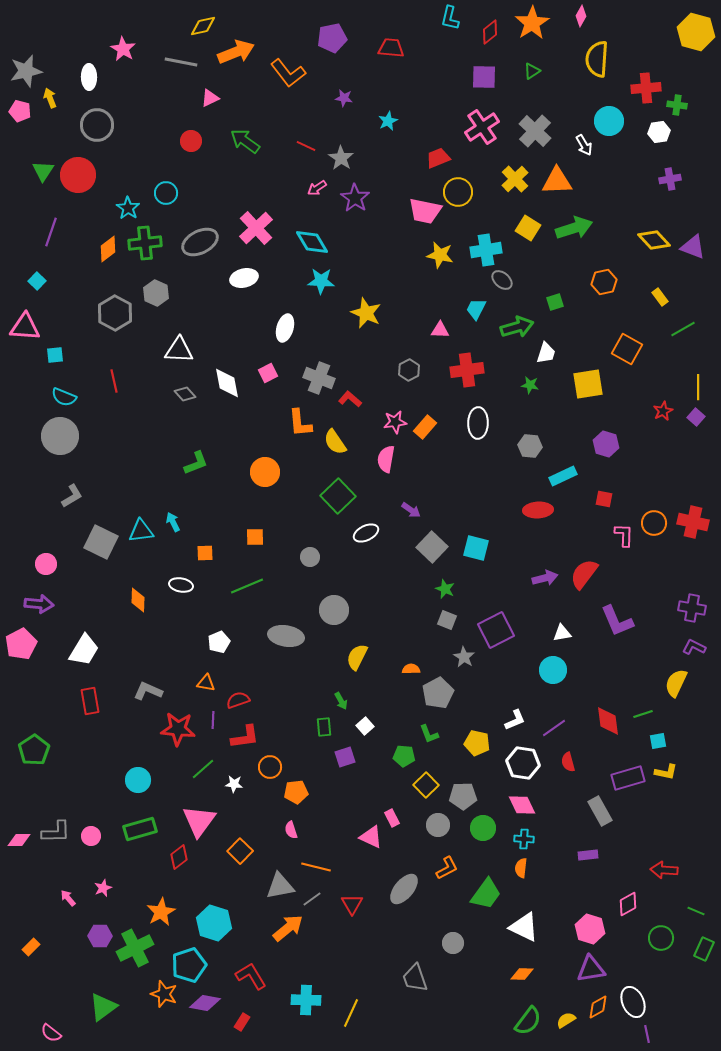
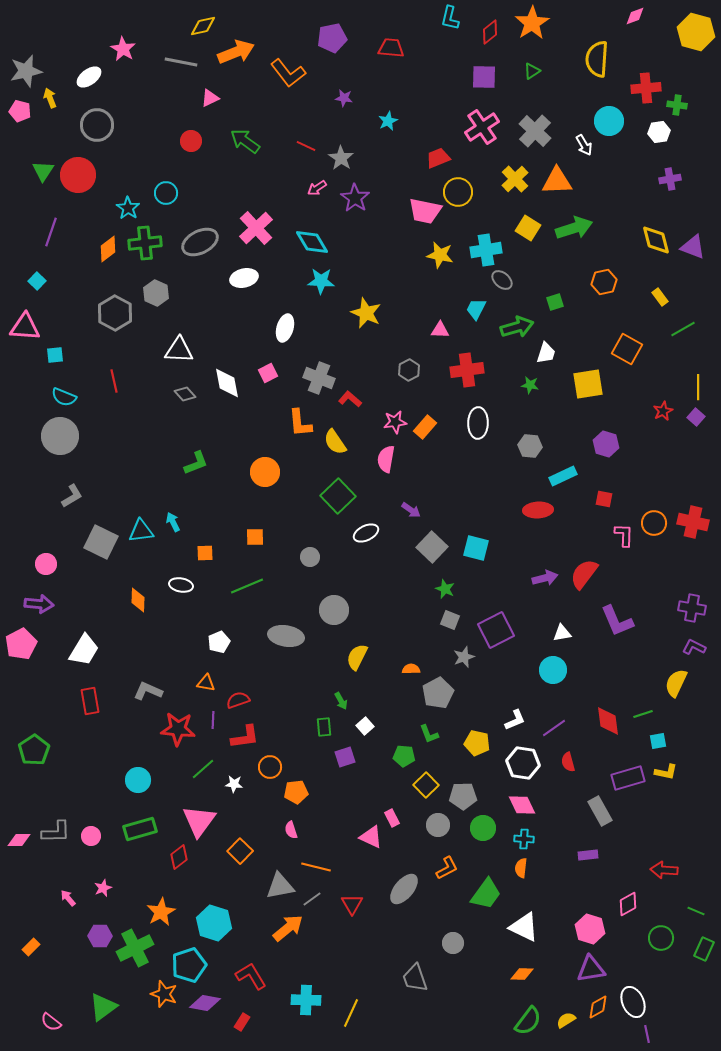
pink diamond at (581, 16): moved 54 px right; rotated 40 degrees clockwise
white ellipse at (89, 77): rotated 55 degrees clockwise
yellow diamond at (654, 240): moved 2 px right; rotated 28 degrees clockwise
gray square at (447, 620): moved 3 px right
gray star at (464, 657): rotated 20 degrees clockwise
pink semicircle at (51, 1033): moved 11 px up
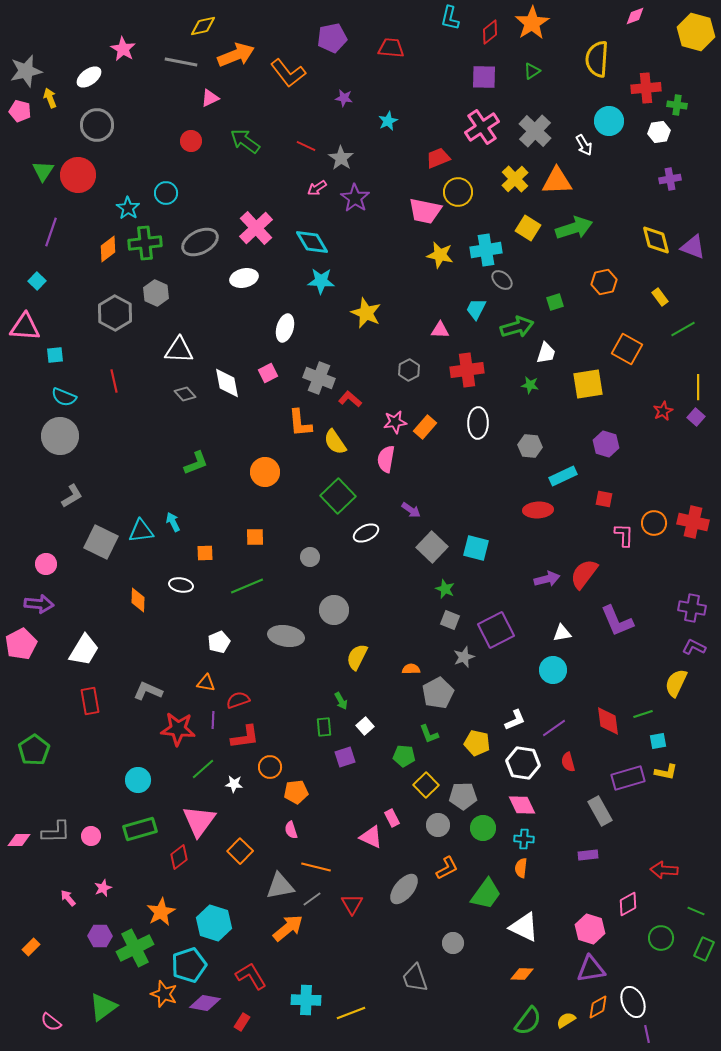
orange arrow at (236, 52): moved 3 px down
purple arrow at (545, 578): moved 2 px right, 1 px down
yellow line at (351, 1013): rotated 44 degrees clockwise
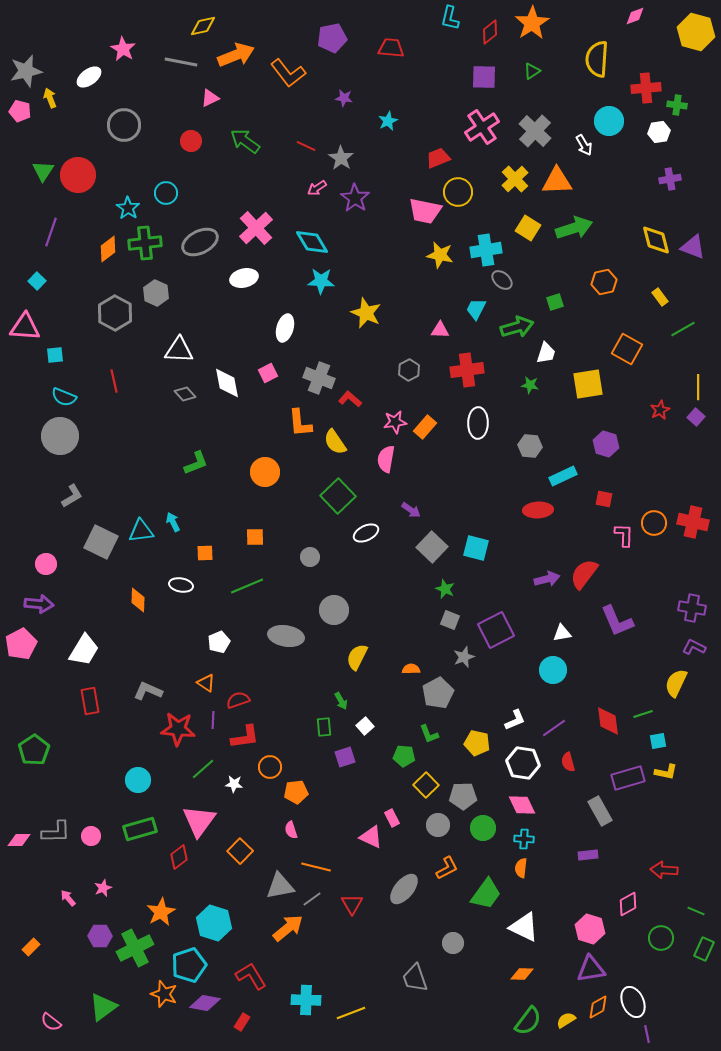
gray circle at (97, 125): moved 27 px right
red star at (663, 411): moved 3 px left, 1 px up
orange triangle at (206, 683): rotated 24 degrees clockwise
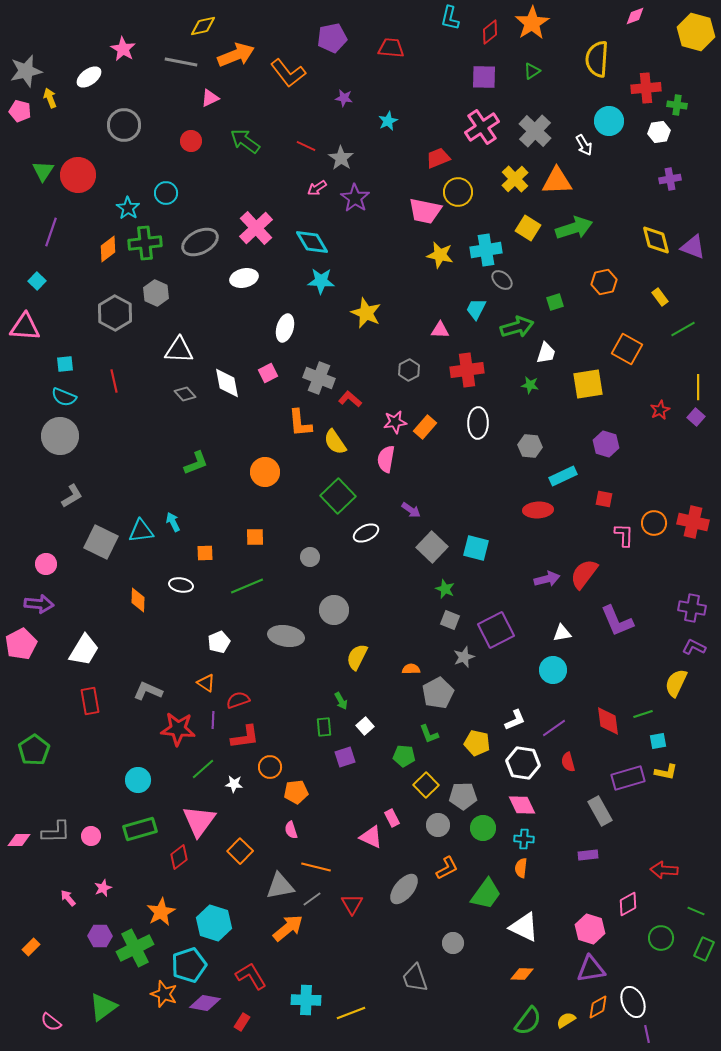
cyan square at (55, 355): moved 10 px right, 9 px down
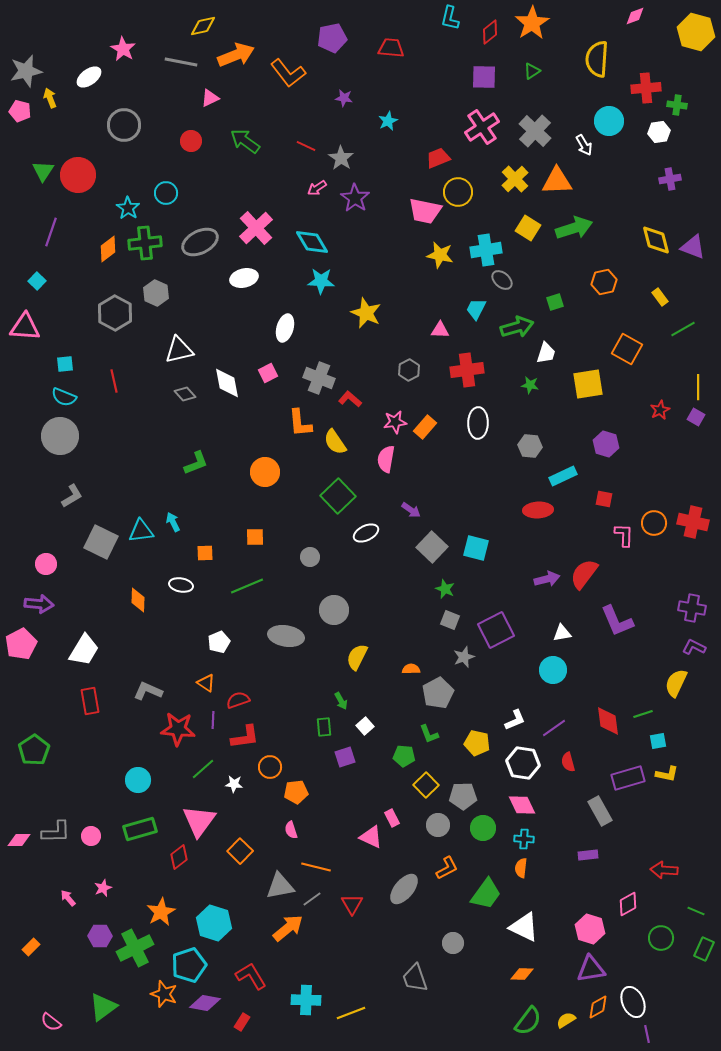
white triangle at (179, 350): rotated 16 degrees counterclockwise
purple square at (696, 417): rotated 12 degrees counterclockwise
yellow L-shape at (666, 772): moved 1 px right, 2 px down
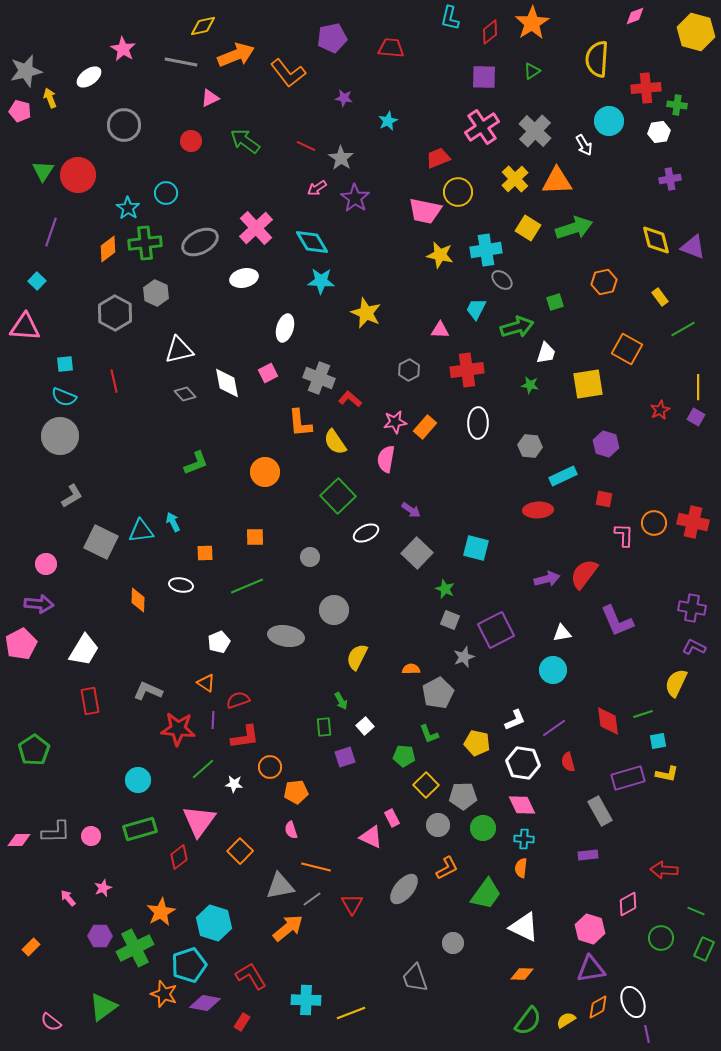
gray square at (432, 547): moved 15 px left, 6 px down
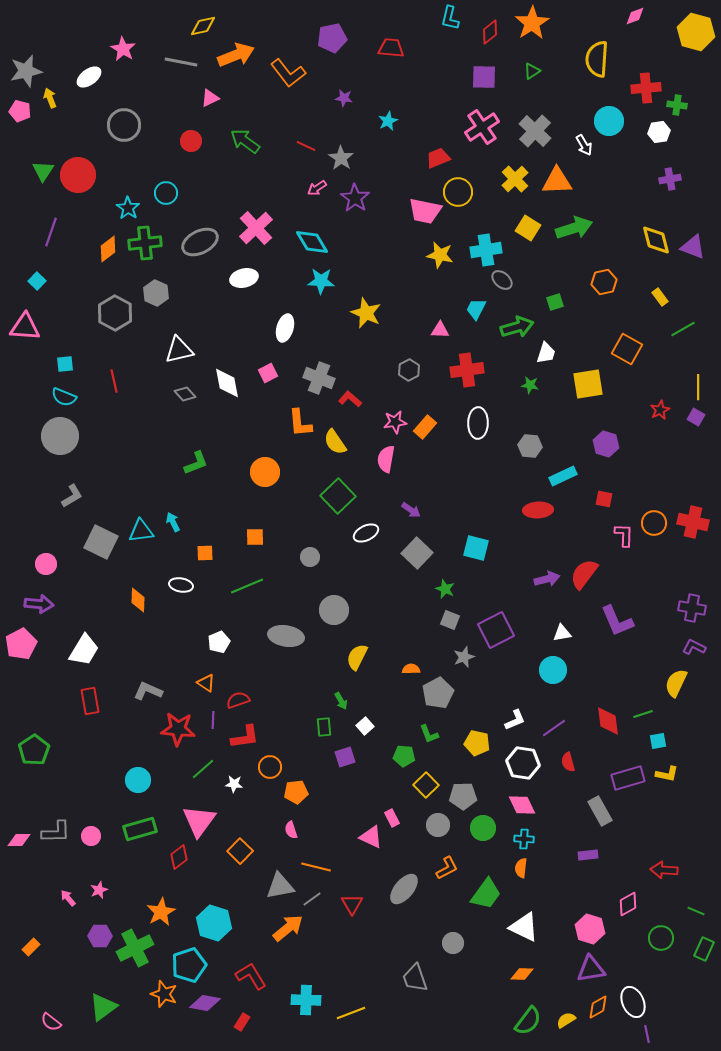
pink star at (103, 888): moved 4 px left, 2 px down
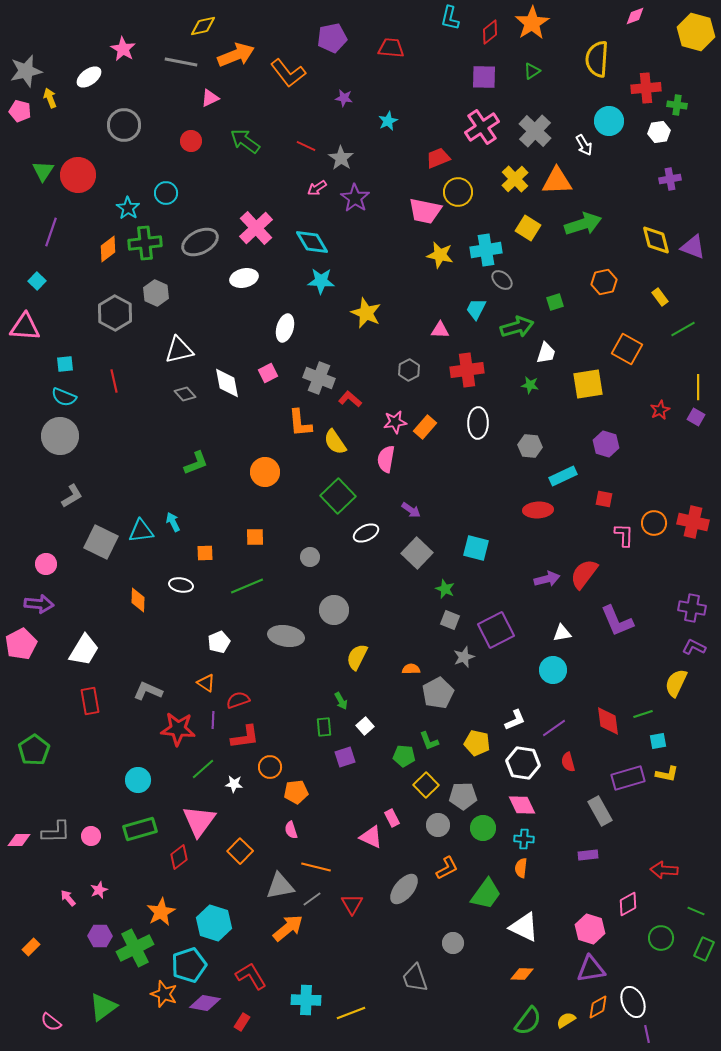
green arrow at (574, 228): moved 9 px right, 4 px up
green L-shape at (429, 734): moved 7 px down
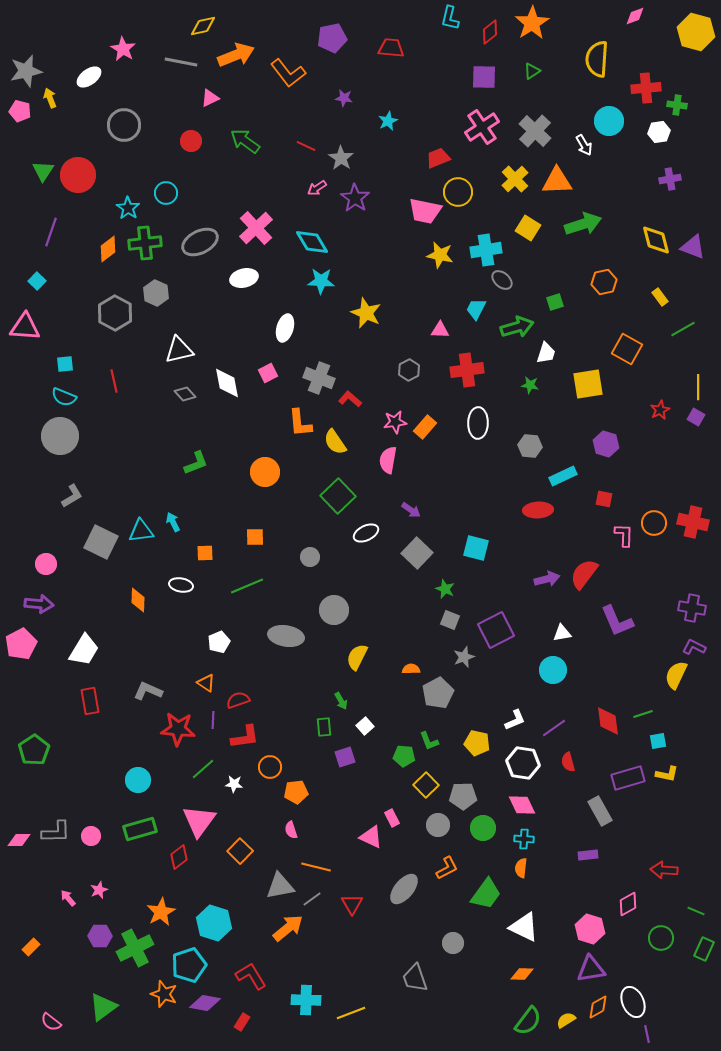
pink semicircle at (386, 459): moved 2 px right, 1 px down
yellow semicircle at (676, 683): moved 8 px up
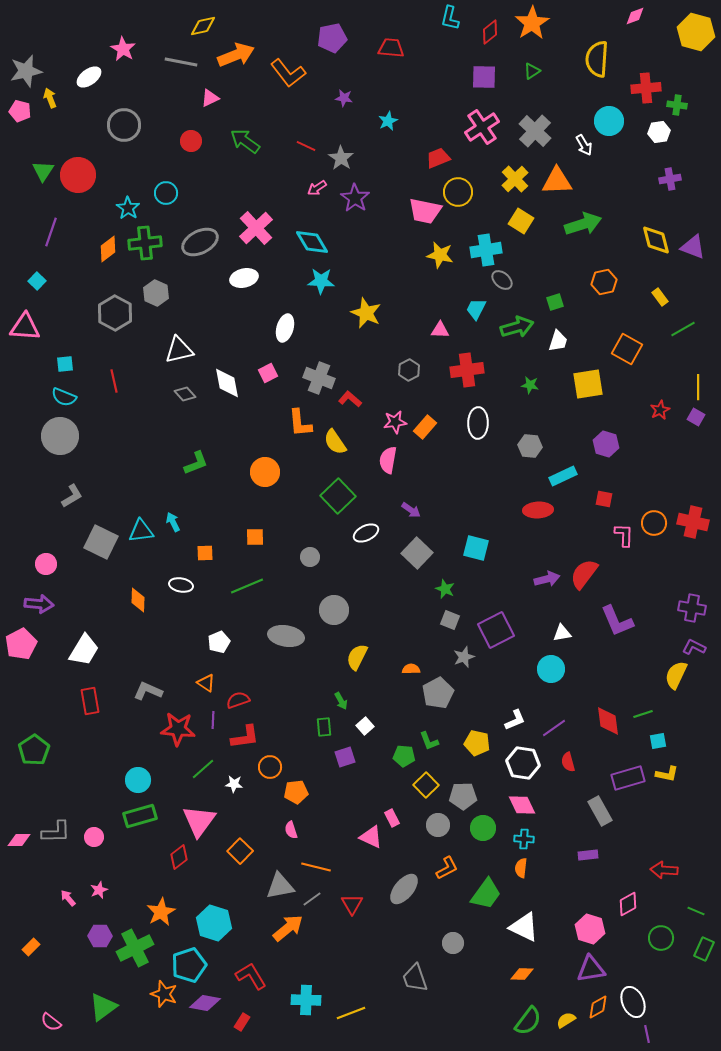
yellow square at (528, 228): moved 7 px left, 7 px up
white trapezoid at (546, 353): moved 12 px right, 12 px up
cyan circle at (553, 670): moved 2 px left, 1 px up
green rectangle at (140, 829): moved 13 px up
pink circle at (91, 836): moved 3 px right, 1 px down
